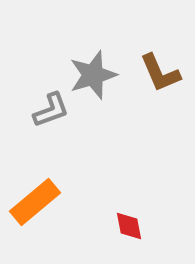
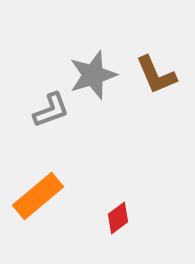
brown L-shape: moved 4 px left, 2 px down
orange rectangle: moved 3 px right, 6 px up
red diamond: moved 11 px left, 8 px up; rotated 64 degrees clockwise
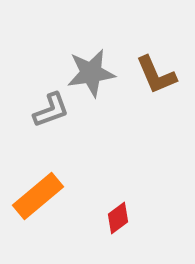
gray star: moved 2 px left, 2 px up; rotated 9 degrees clockwise
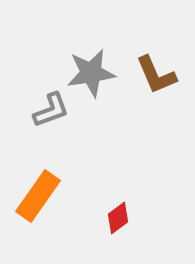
orange rectangle: rotated 15 degrees counterclockwise
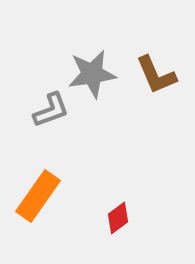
gray star: moved 1 px right, 1 px down
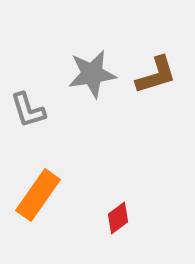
brown L-shape: rotated 84 degrees counterclockwise
gray L-shape: moved 23 px left; rotated 93 degrees clockwise
orange rectangle: moved 1 px up
